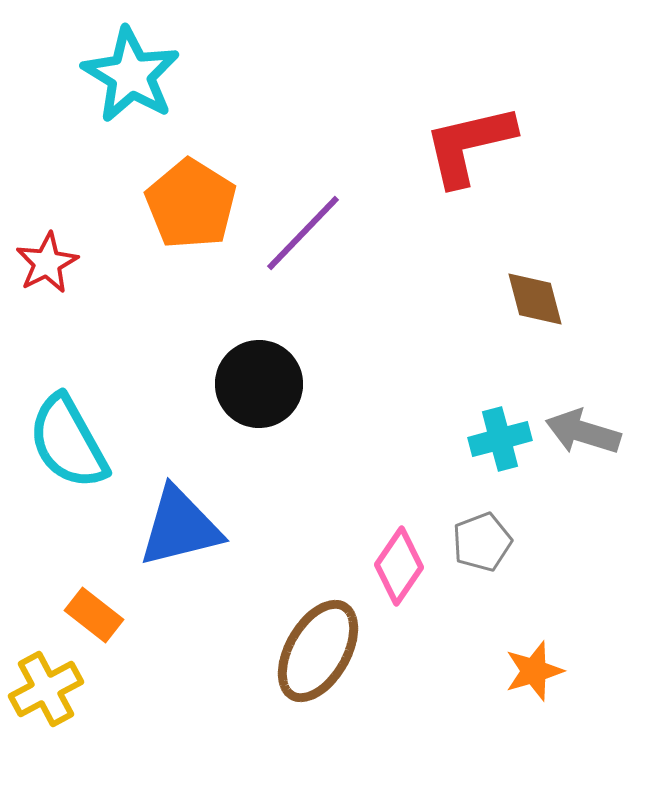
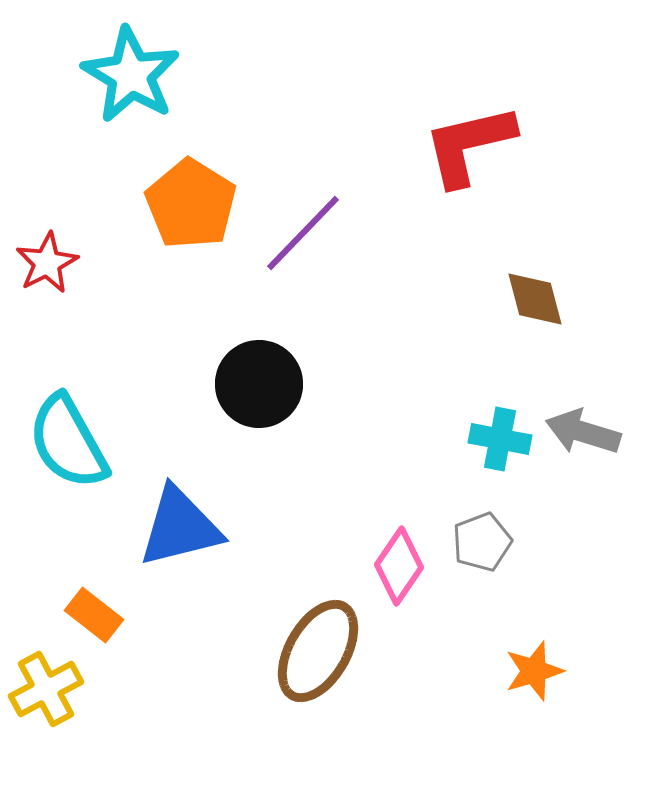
cyan cross: rotated 26 degrees clockwise
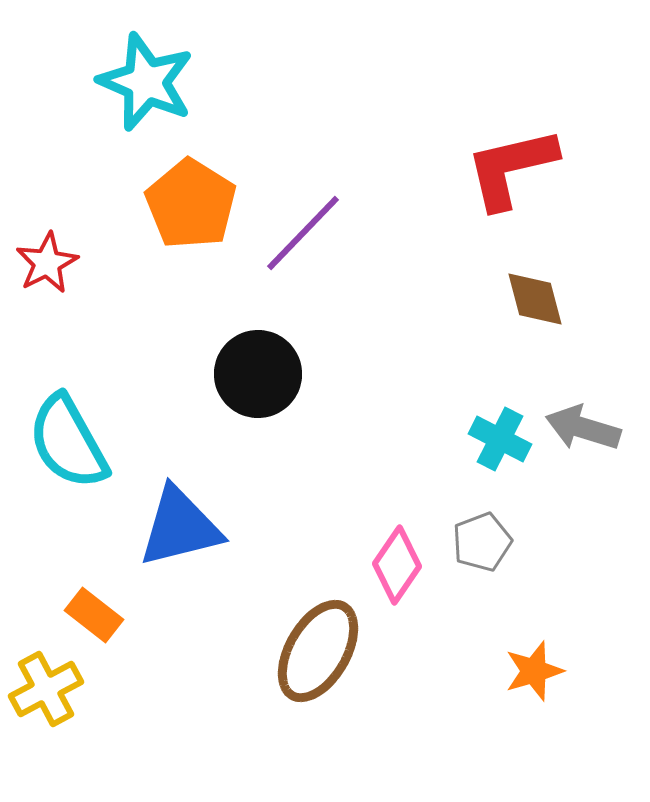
cyan star: moved 15 px right, 7 px down; rotated 8 degrees counterclockwise
red L-shape: moved 42 px right, 23 px down
black circle: moved 1 px left, 10 px up
gray arrow: moved 4 px up
cyan cross: rotated 16 degrees clockwise
pink diamond: moved 2 px left, 1 px up
